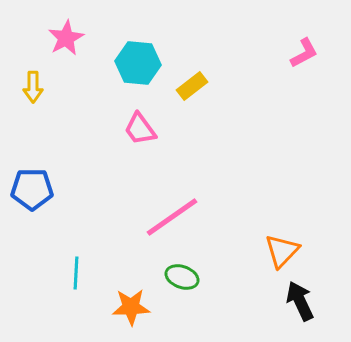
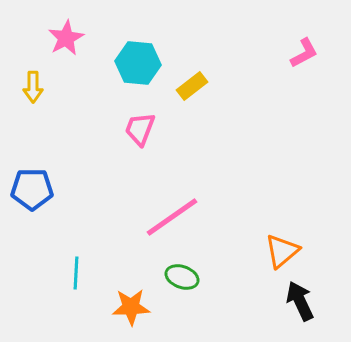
pink trapezoid: rotated 57 degrees clockwise
orange triangle: rotated 6 degrees clockwise
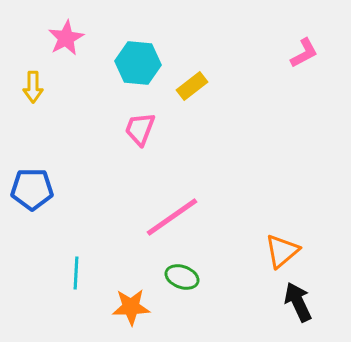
black arrow: moved 2 px left, 1 px down
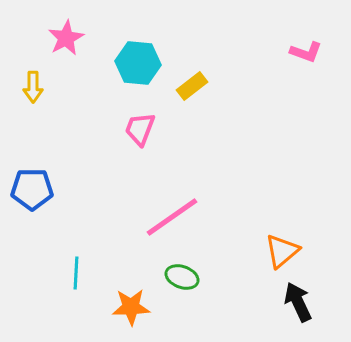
pink L-shape: moved 2 px right, 1 px up; rotated 48 degrees clockwise
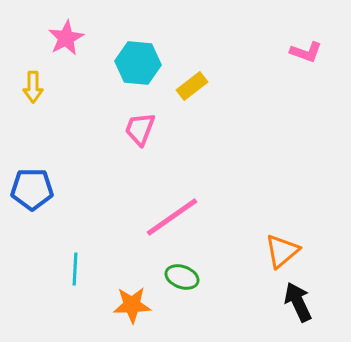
cyan line: moved 1 px left, 4 px up
orange star: moved 1 px right, 2 px up
